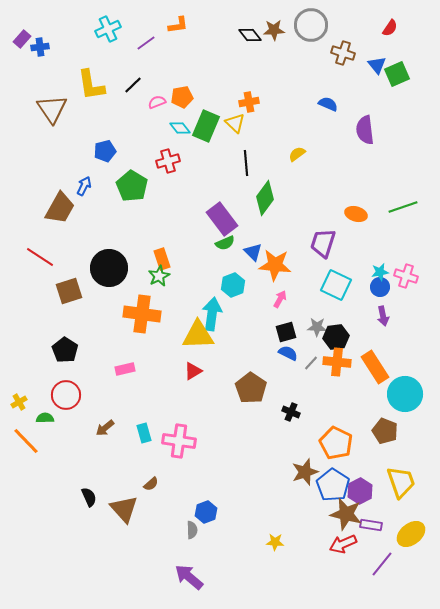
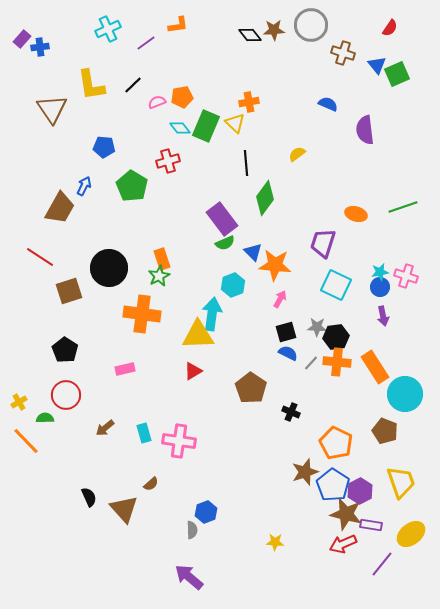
blue pentagon at (105, 151): moved 1 px left, 4 px up; rotated 20 degrees clockwise
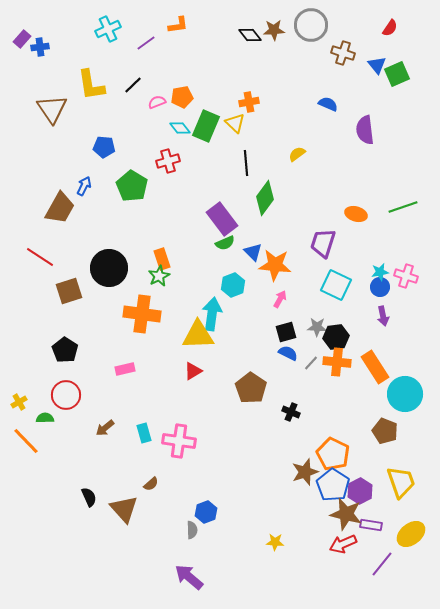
orange pentagon at (336, 443): moved 3 px left, 11 px down
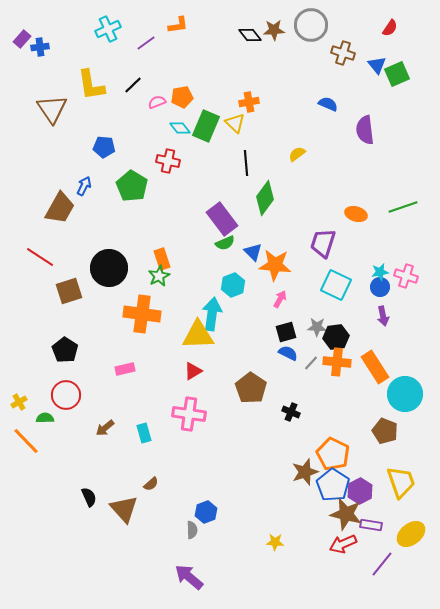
red cross at (168, 161): rotated 30 degrees clockwise
pink cross at (179, 441): moved 10 px right, 27 px up
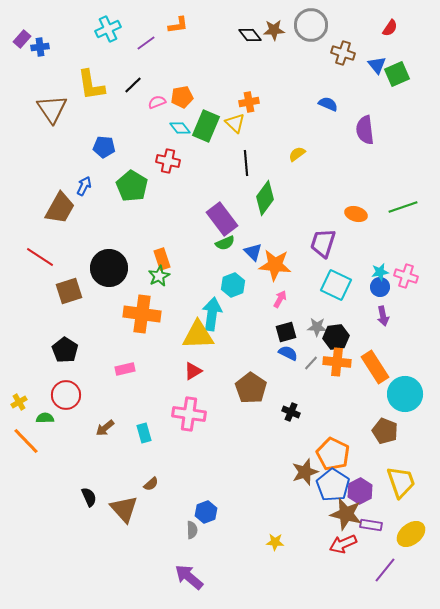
purple line at (382, 564): moved 3 px right, 6 px down
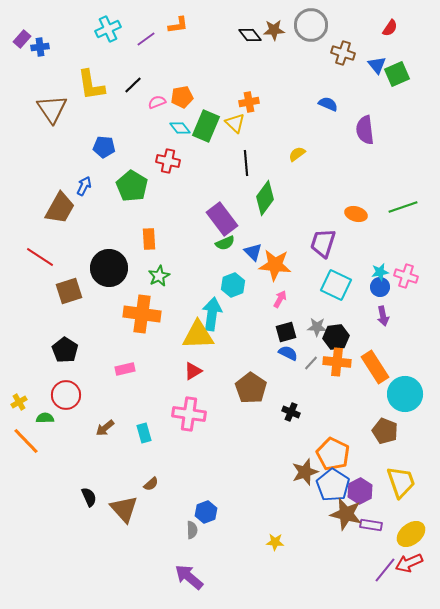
purple line at (146, 43): moved 4 px up
orange rectangle at (162, 259): moved 13 px left, 20 px up; rotated 15 degrees clockwise
red arrow at (343, 544): moved 66 px right, 19 px down
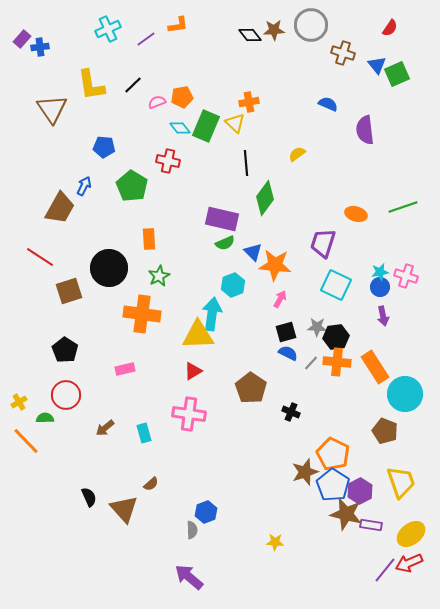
purple rectangle at (222, 219): rotated 40 degrees counterclockwise
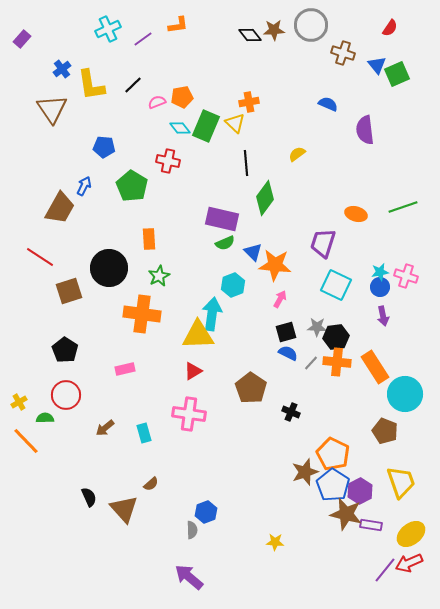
purple line at (146, 39): moved 3 px left
blue cross at (40, 47): moved 22 px right, 22 px down; rotated 30 degrees counterclockwise
